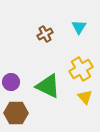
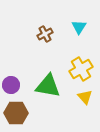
purple circle: moved 3 px down
green triangle: rotated 16 degrees counterclockwise
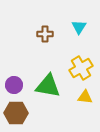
brown cross: rotated 28 degrees clockwise
yellow cross: moved 1 px up
purple circle: moved 3 px right
yellow triangle: rotated 42 degrees counterclockwise
